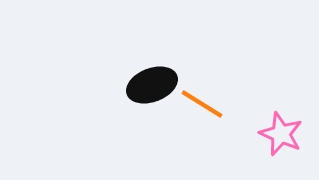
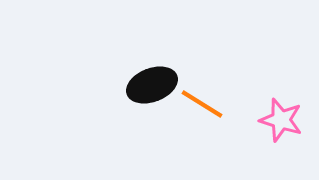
pink star: moved 14 px up; rotated 6 degrees counterclockwise
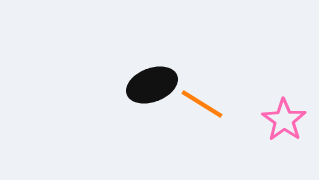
pink star: moved 3 px right; rotated 18 degrees clockwise
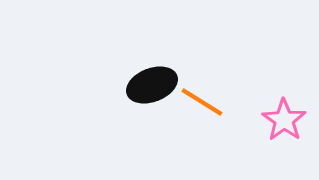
orange line: moved 2 px up
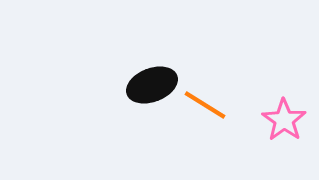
orange line: moved 3 px right, 3 px down
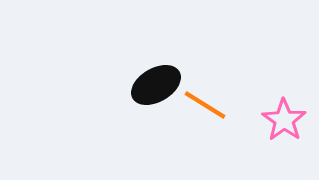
black ellipse: moved 4 px right; rotated 9 degrees counterclockwise
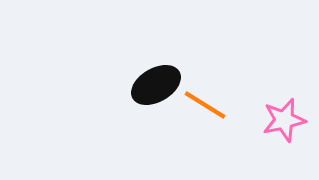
pink star: rotated 24 degrees clockwise
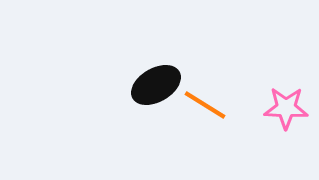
pink star: moved 2 px right, 12 px up; rotated 15 degrees clockwise
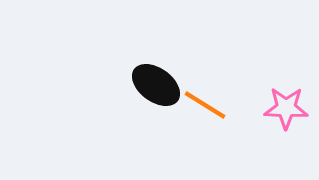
black ellipse: rotated 66 degrees clockwise
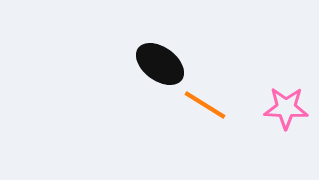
black ellipse: moved 4 px right, 21 px up
